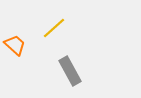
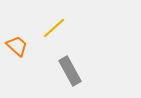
orange trapezoid: moved 2 px right, 1 px down
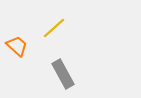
gray rectangle: moved 7 px left, 3 px down
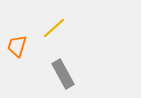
orange trapezoid: rotated 115 degrees counterclockwise
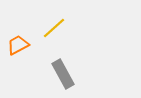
orange trapezoid: moved 1 px right, 1 px up; rotated 45 degrees clockwise
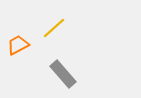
gray rectangle: rotated 12 degrees counterclockwise
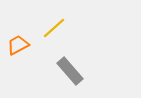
gray rectangle: moved 7 px right, 3 px up
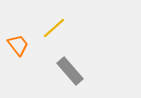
orange trapezoid: rotated 80 degrees clockwise
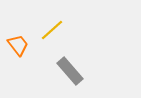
yellow line: moved 2 px left, 2 px down
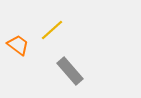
orange trapezoid: rotated 15 degrees counterclockwise
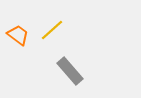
orange trapezoid: moved 10 px up
